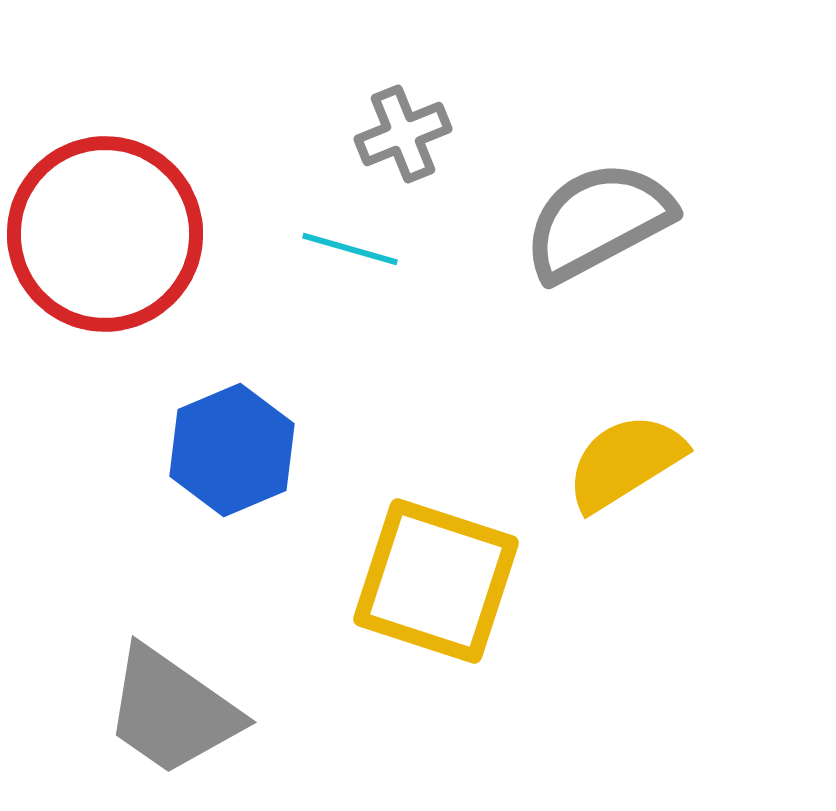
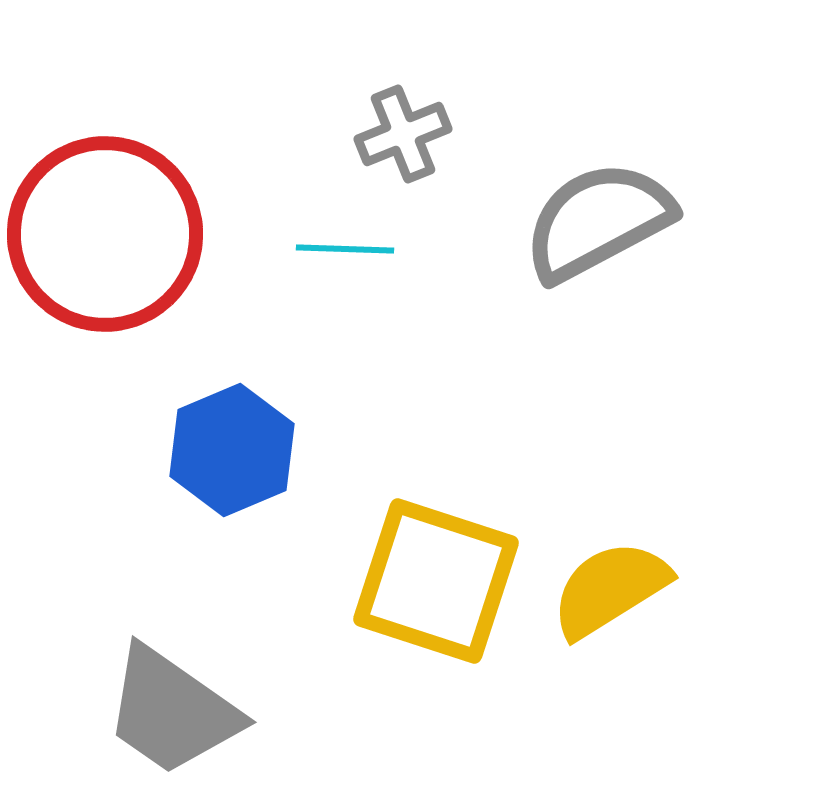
cyan line: moved 5 px left; rotated 14 degrees counterclockwise
yellow semicircle: moved 15 px left, 127 px down
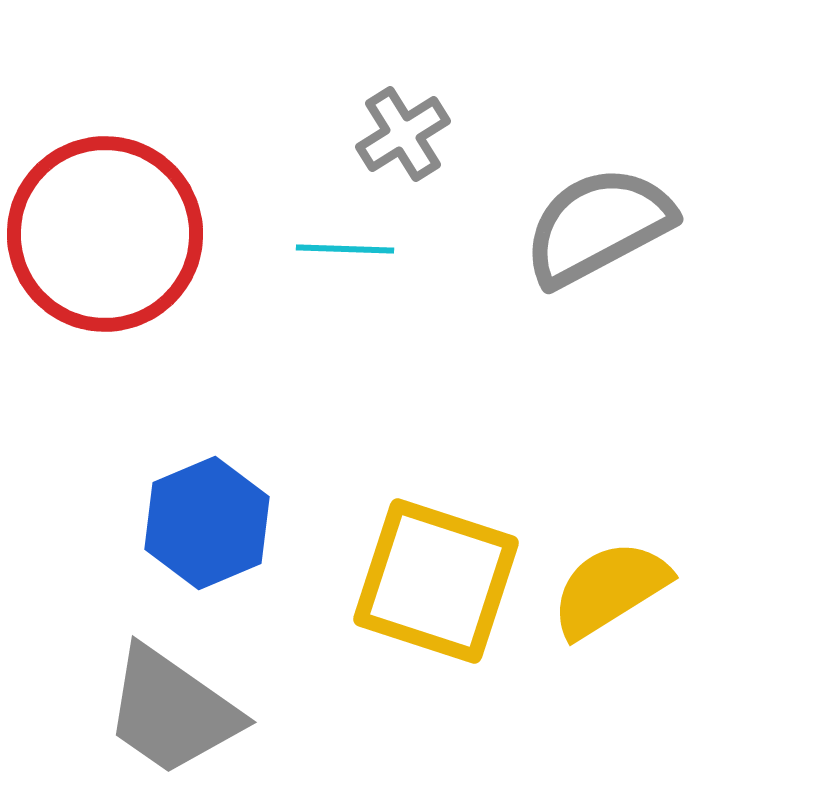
gray cross: rotated 10 degrees counterclockwise
gray semicircle: moved 5 px down
blue hexagon: moved 25 px left, 73 px down
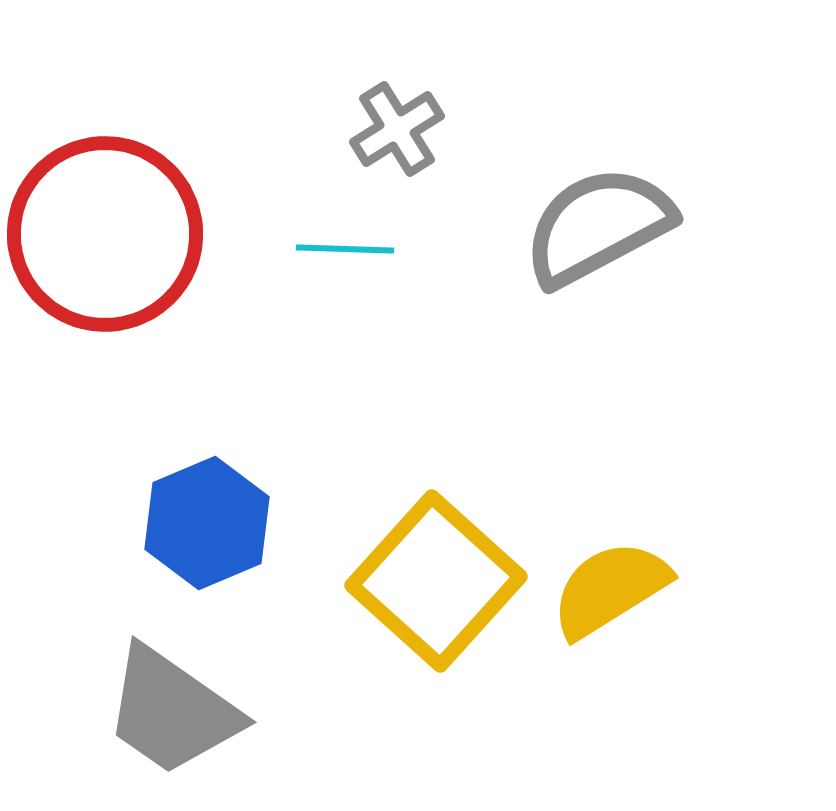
gray cross: moved 6 px left, 5 px up
yellow square: rotated 24 degrees clockwise
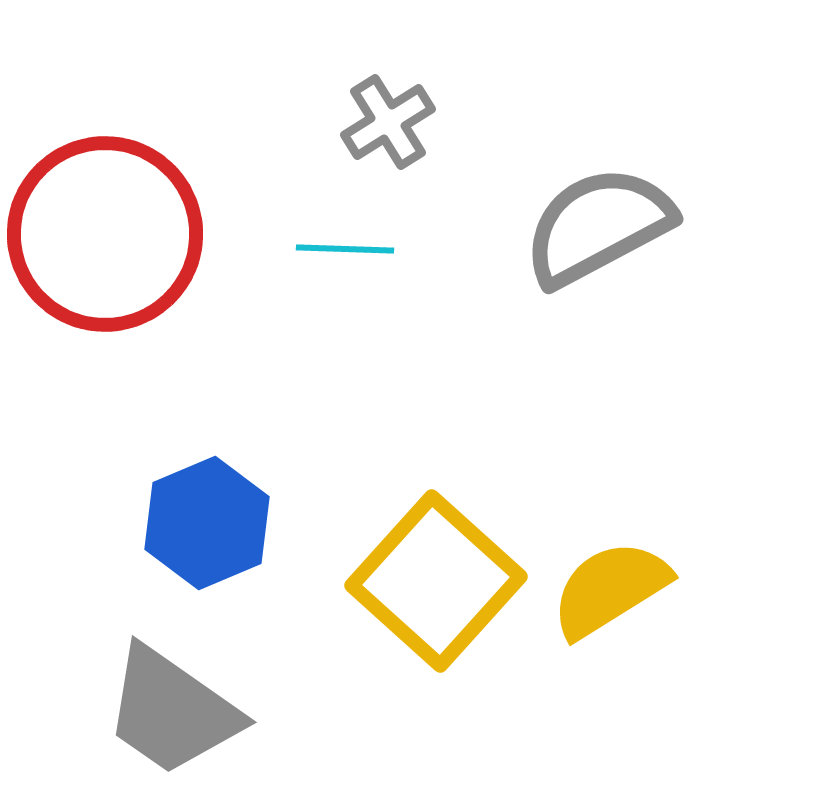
gray cross: moved 9 px left, 7 px up
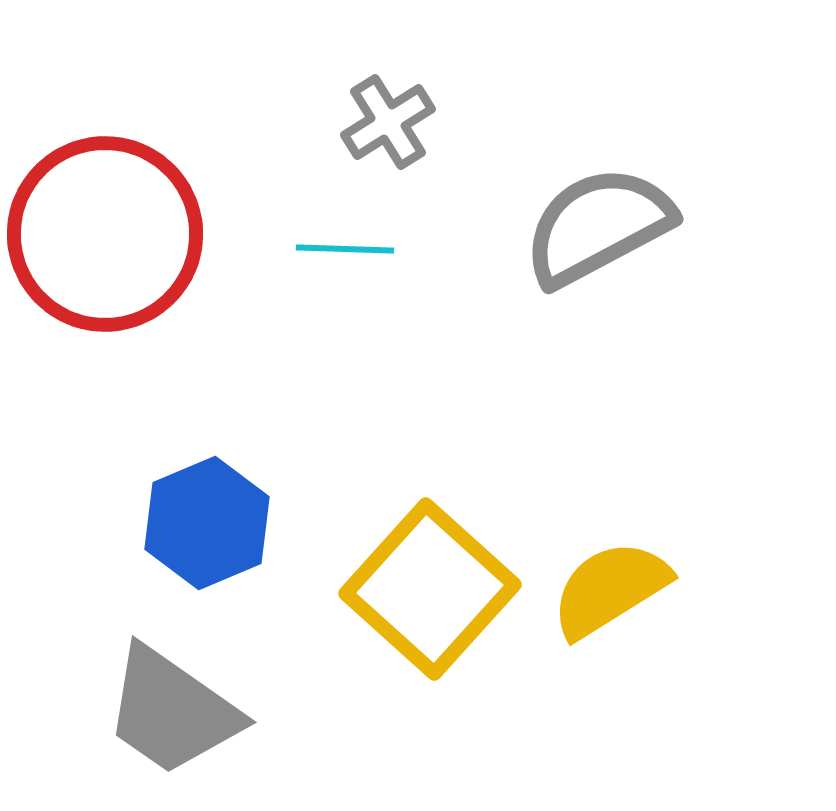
yellow square: moved 6 px left, 8 px down
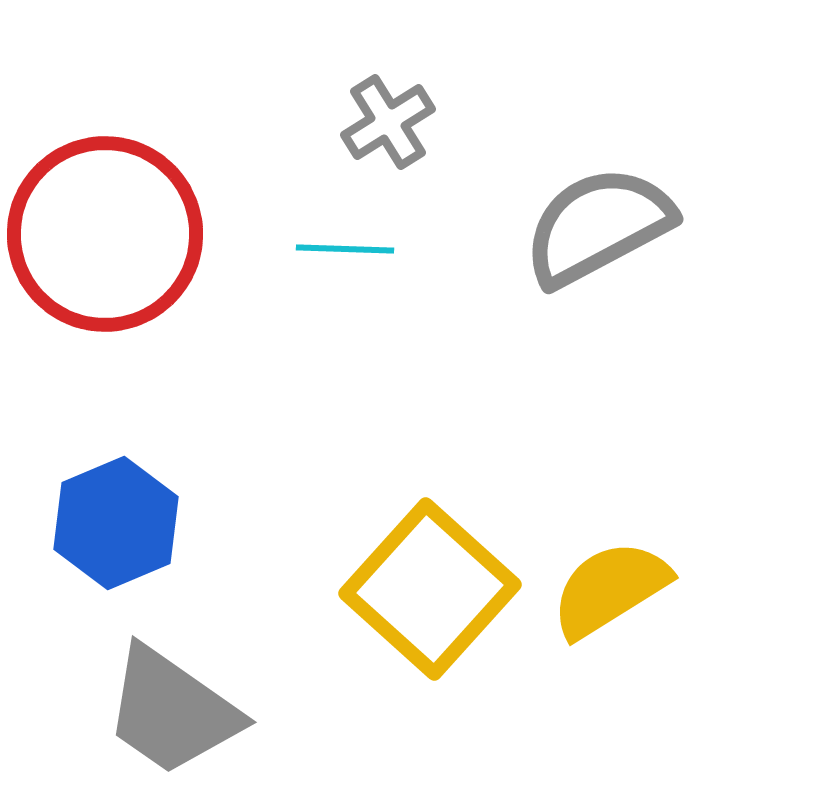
blue hexagon: moved 91 px left
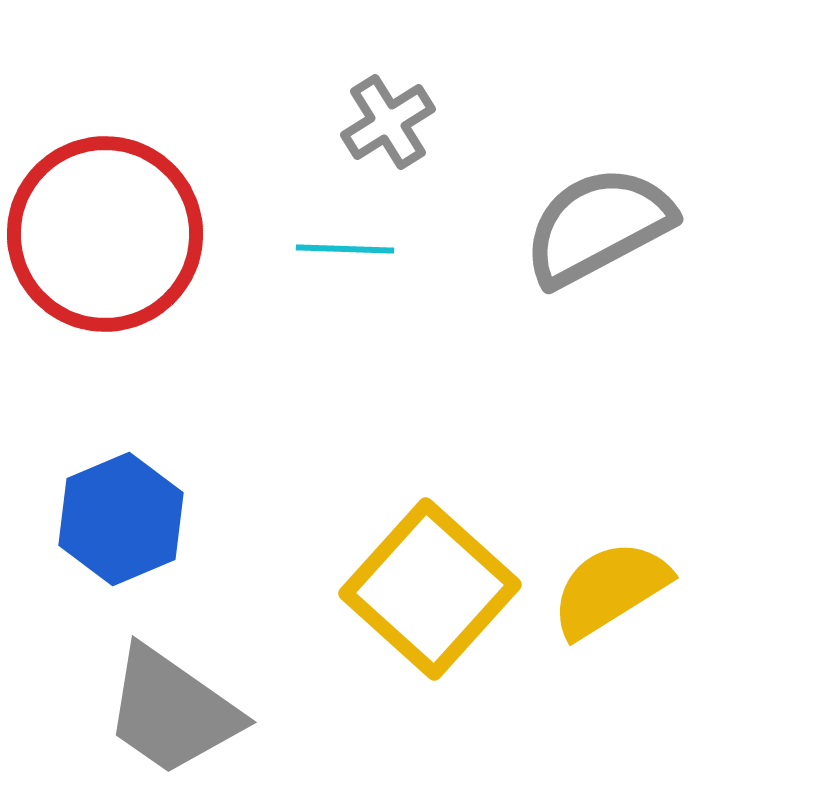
blue hexagon: moved 5 px right, 4 px up
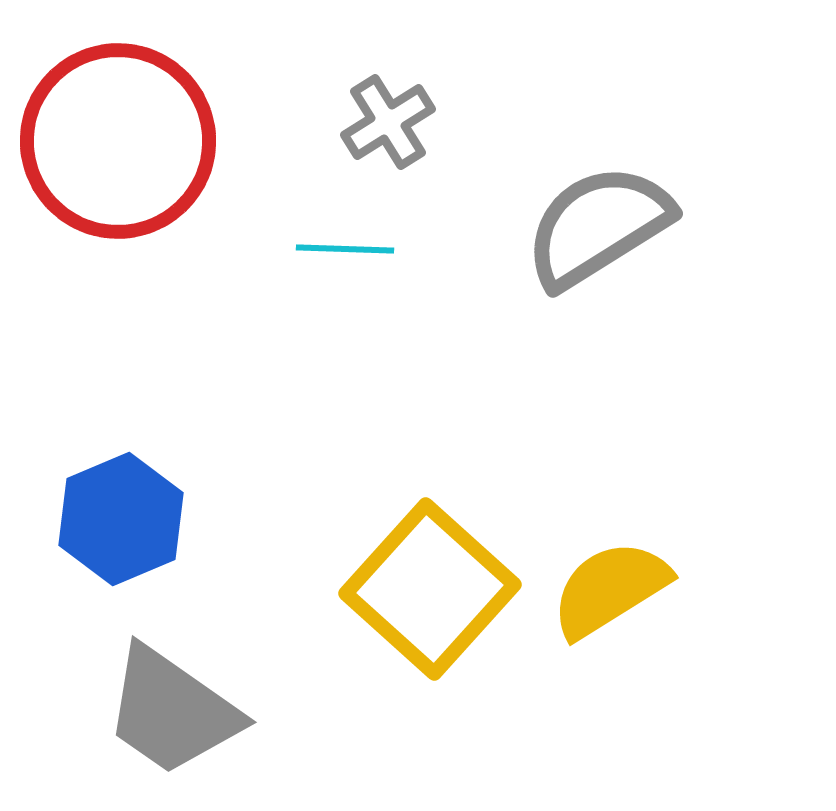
gray semicircle: rotated 4 degrees counterclockwise
red circle: moved 13 px right, 93 px up
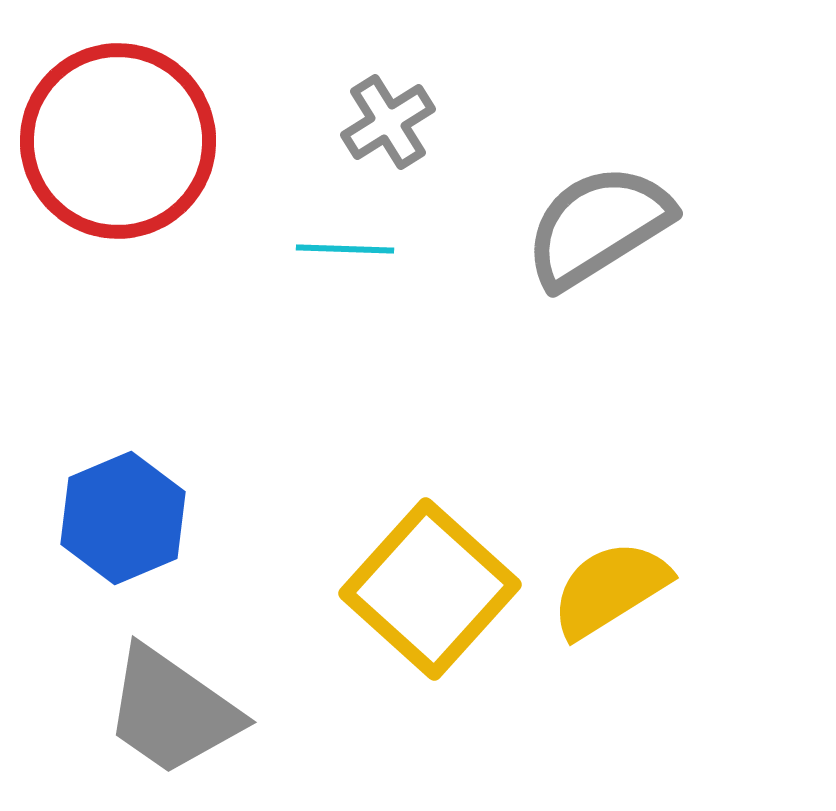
blue hexagon: moved 2 px right, 1 px up
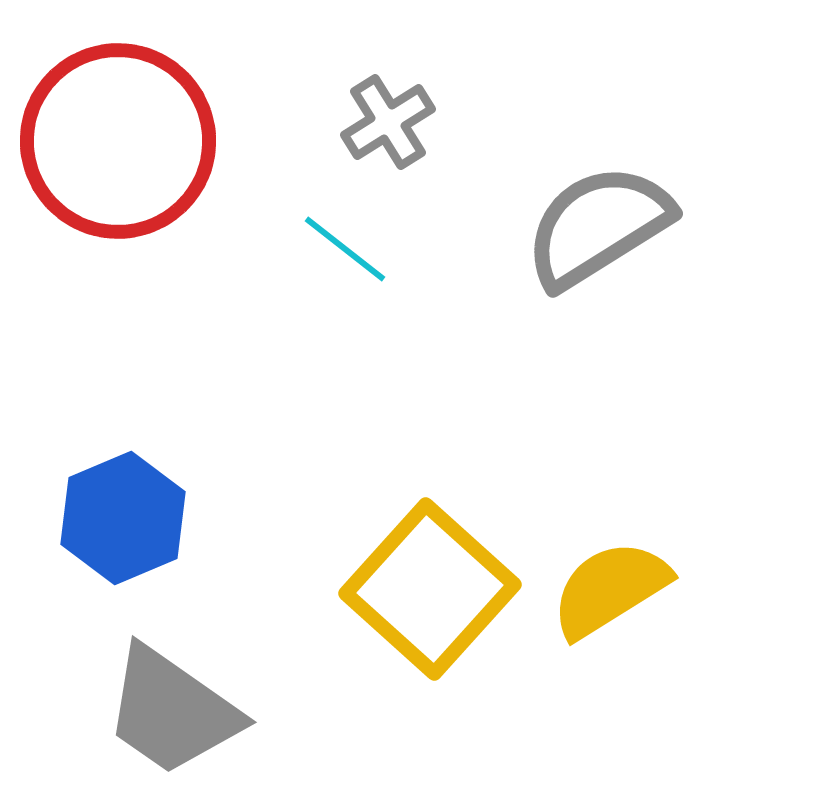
cyan line: rotated 36 degrees clockwise
